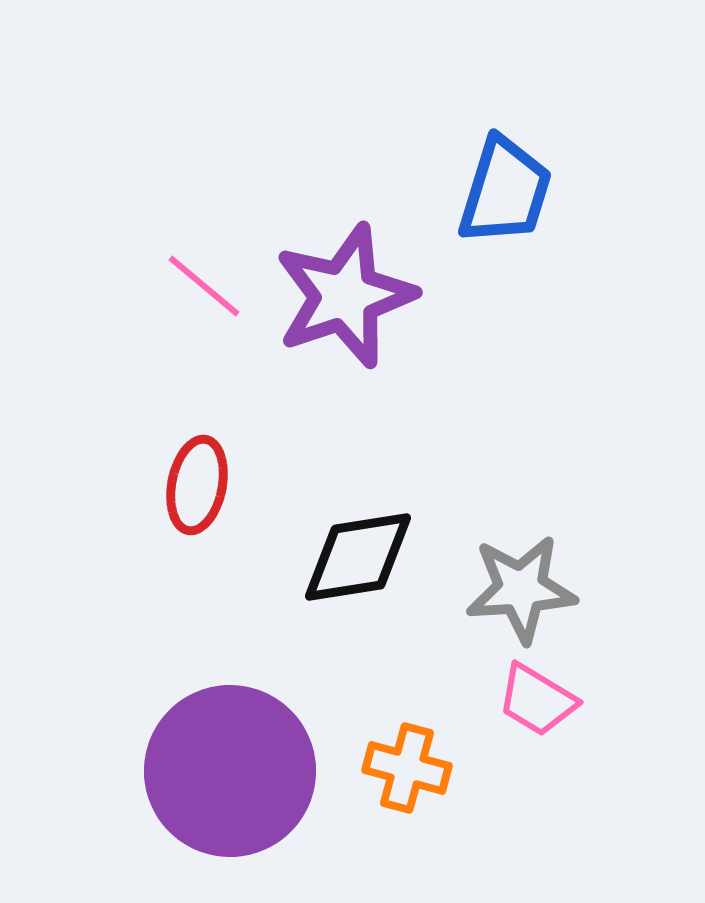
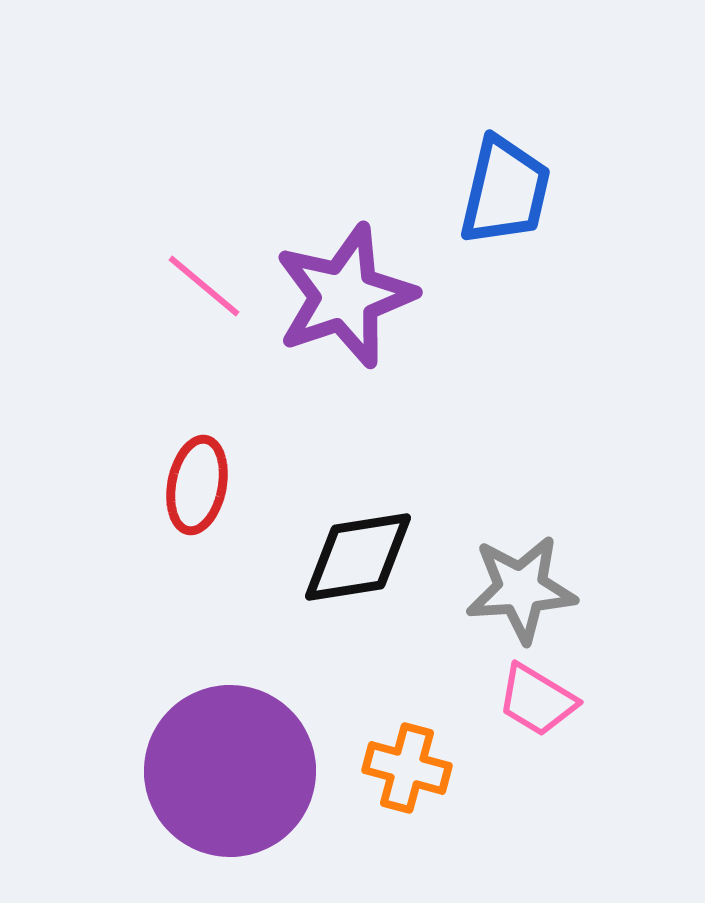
blue trapezoid: rotated 4 degrees counterclockwise
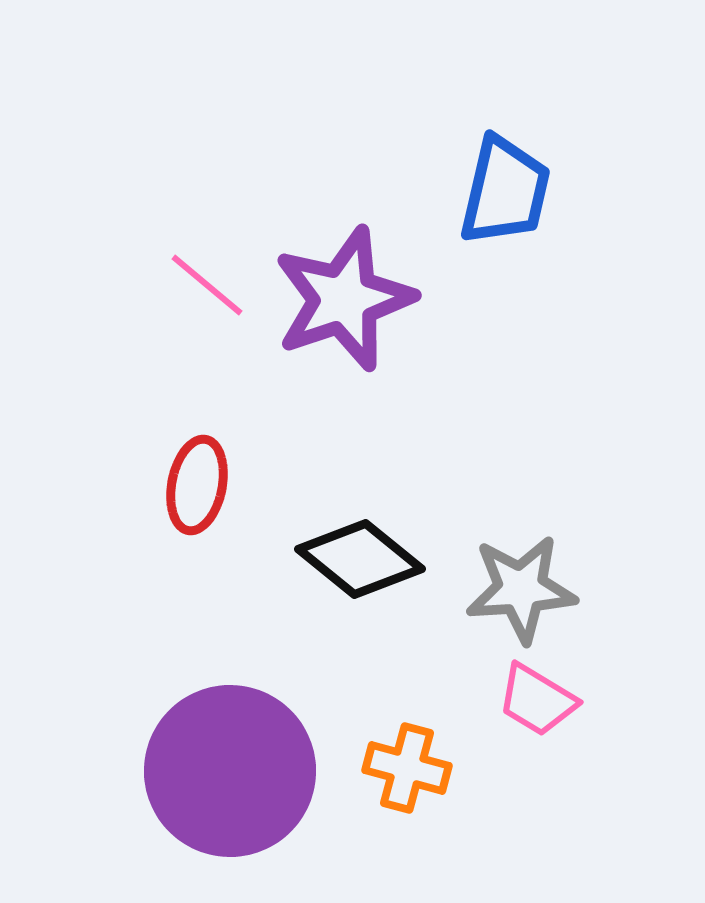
pink line: moved 3 px right, 1 px up
purple star: moved 1 px left, 3 px down
black diamond: moved 2 px right, 2 px down; rotated 48 degrees clockwise
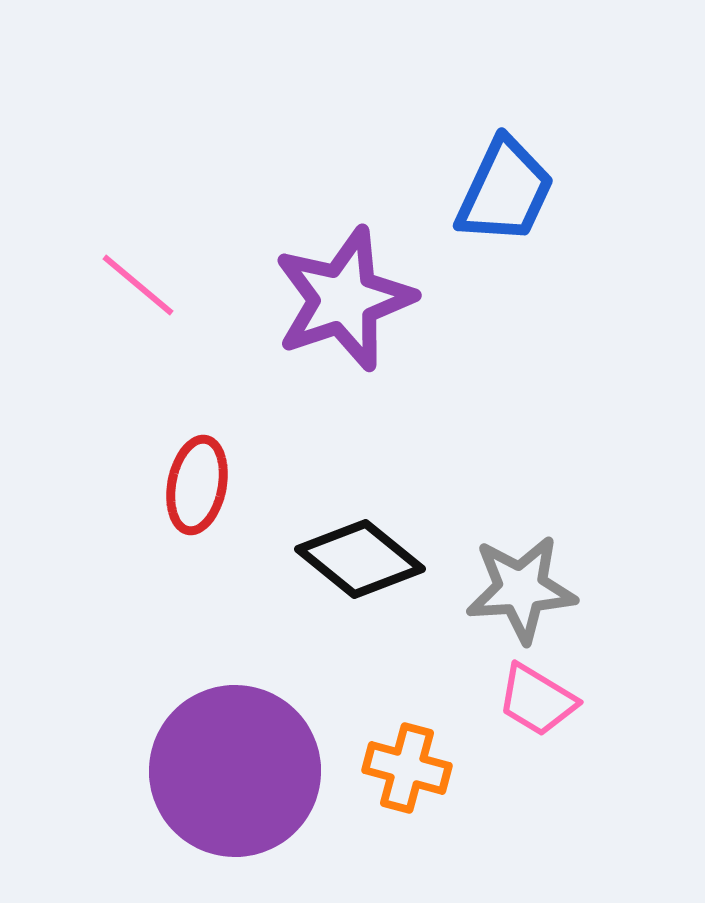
blue trapezoid: rotated 12 degrees clockwise
pink line: moved 69 px left
purple circle: moved 5 px right
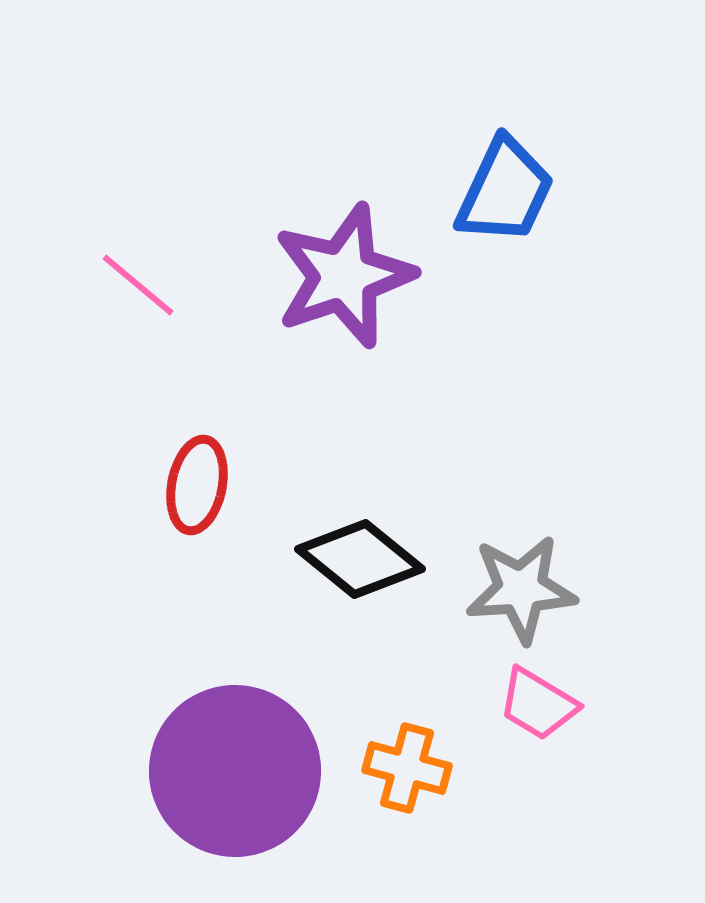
purple star: moved 23 px up
pink trapezoid: moved 1 px right, 4 px down
